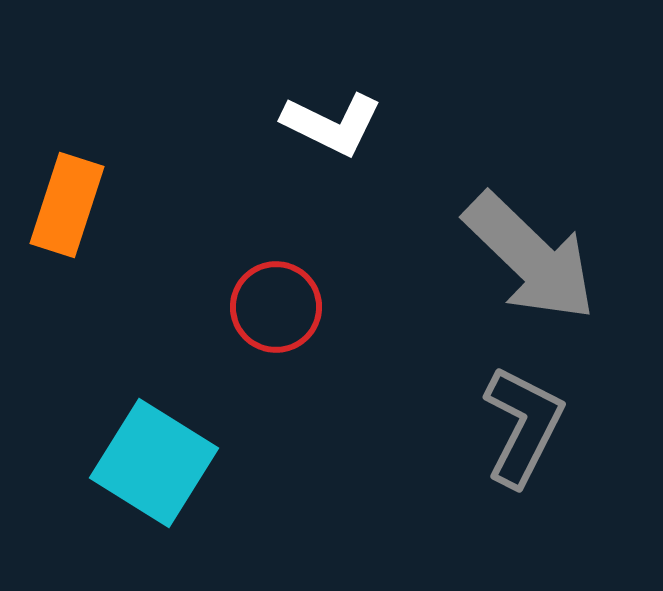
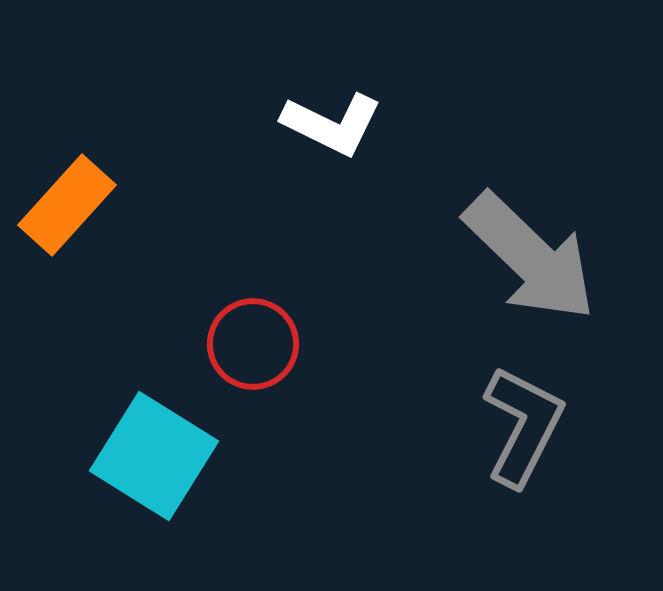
orange rectangle: rotated 24 degrees clockwise
red circle: moved 23 px left, 37 px down
cyan square: moved 7 px up
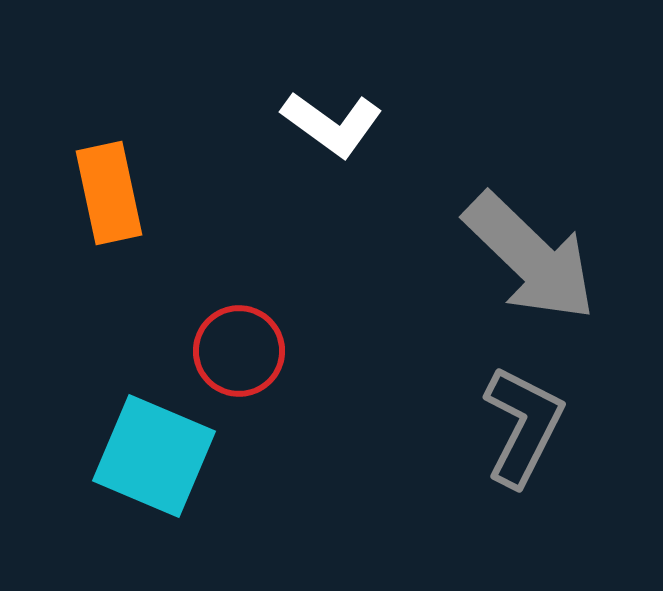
white L-shape: rotated 10 degrees clockwise
orange rectangle: moved 42 px right, 12 px up; rotated 54 degrees counterclockwise
red circle: moved 14 px left, 7 px down
cyan square: rotated 9 degrees counterclockwise
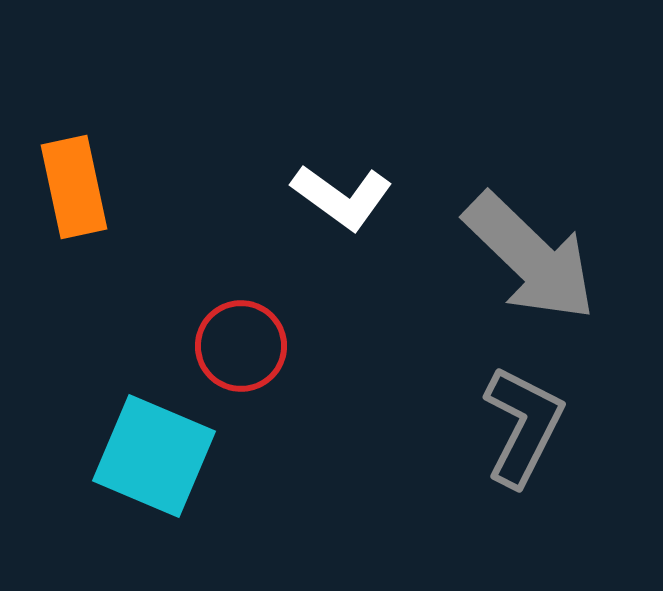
white L-shape: moved 10 px right, 73 px down
orange rectangle: moved 35 px left, 6 px up
red circle: moved 2 px right, 5 px up
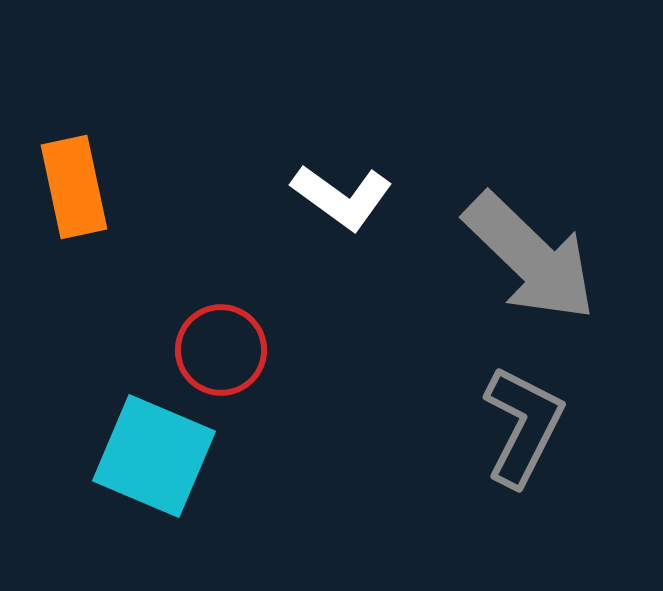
red circle: moved 20 px left, 4 px down
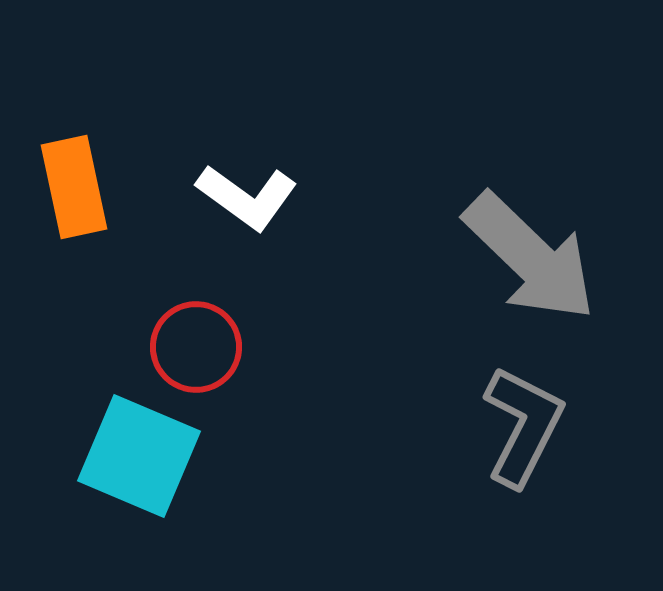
white L-shape: moved 95 px left
red circle: moved 25 px left, 3 px up
cyan square: moved 15 px left
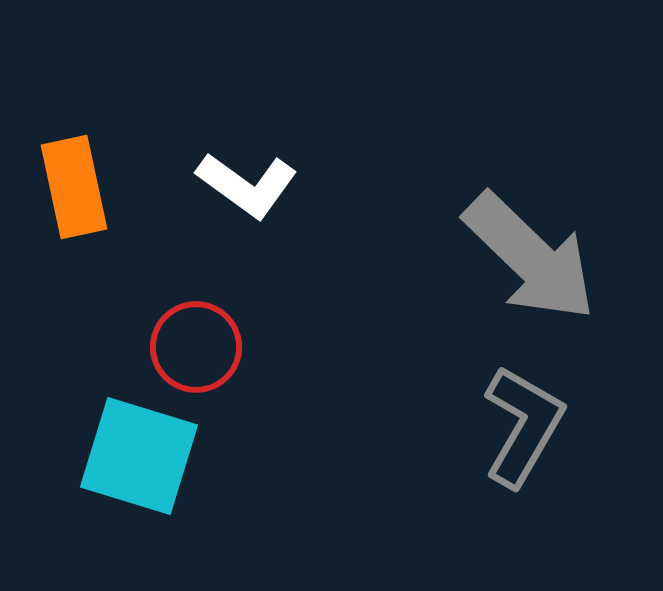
white L-shape: moved 12 px up
gray L-shape: rotated 3 degrees clockwise
cyan square: rotated 6 degrees counterclockwise
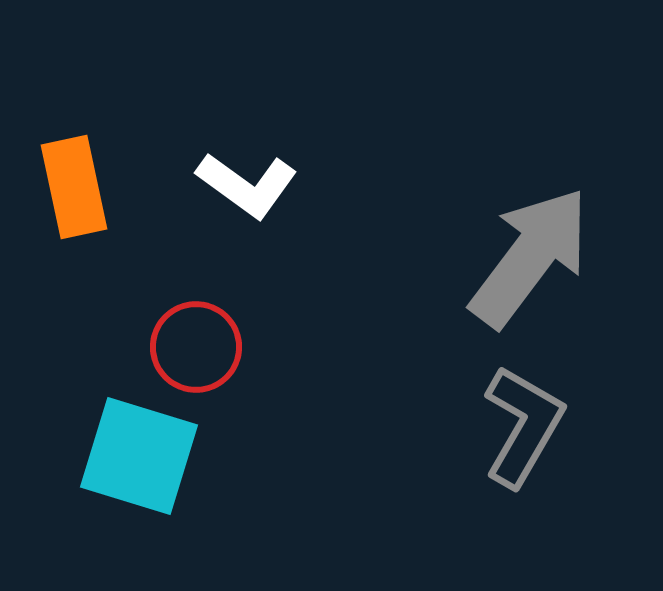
gray arrow: rotated 97 degrees counterclockwise
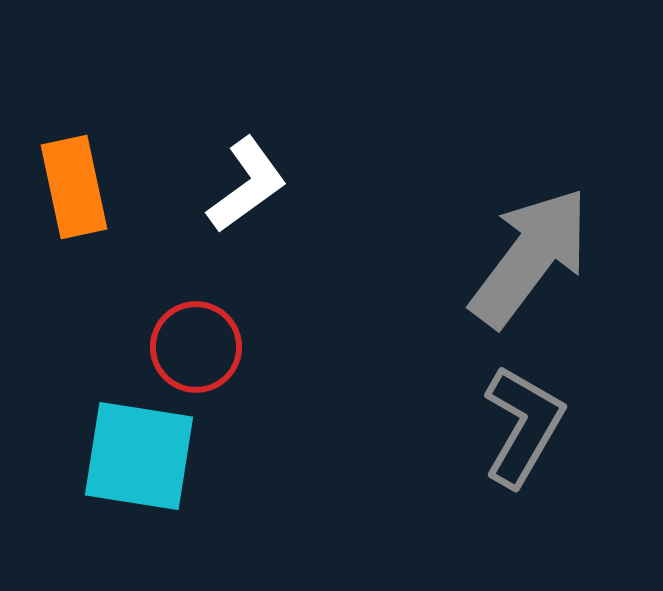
white L-shape: rotated 72 degrees counterclockwise
cyan square: rotated 8 degrees counterclockwise
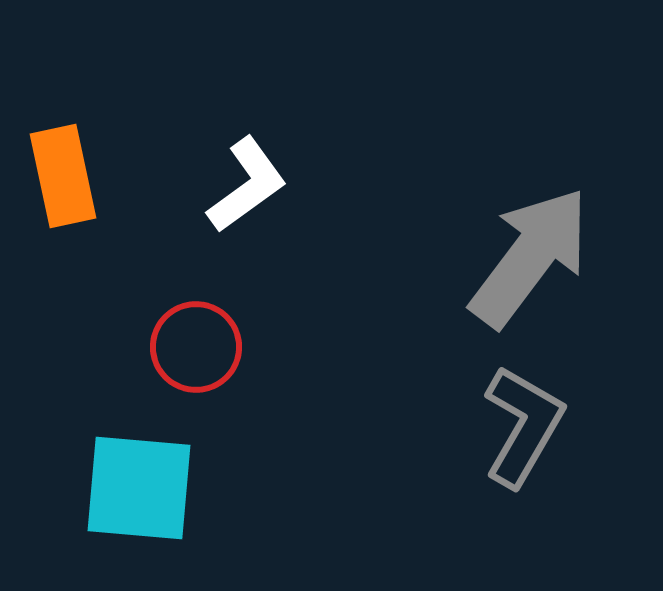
orange rectangle: moved 11 px left, 11 px up
cyan square: moved 32 px down; rotated 4 degrees counterclockwise
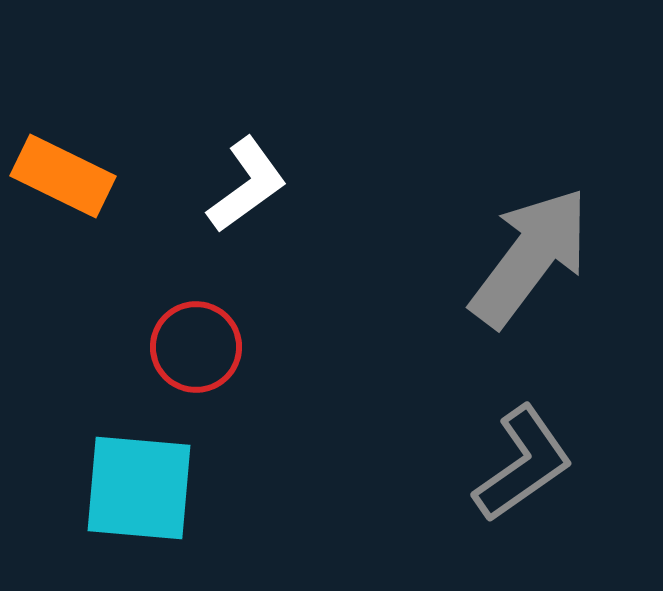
orange rectangle: rotated 52 degrees counterclockwise
gray L-shape: moved 38 px down; rotated 25 degrees clockwise
